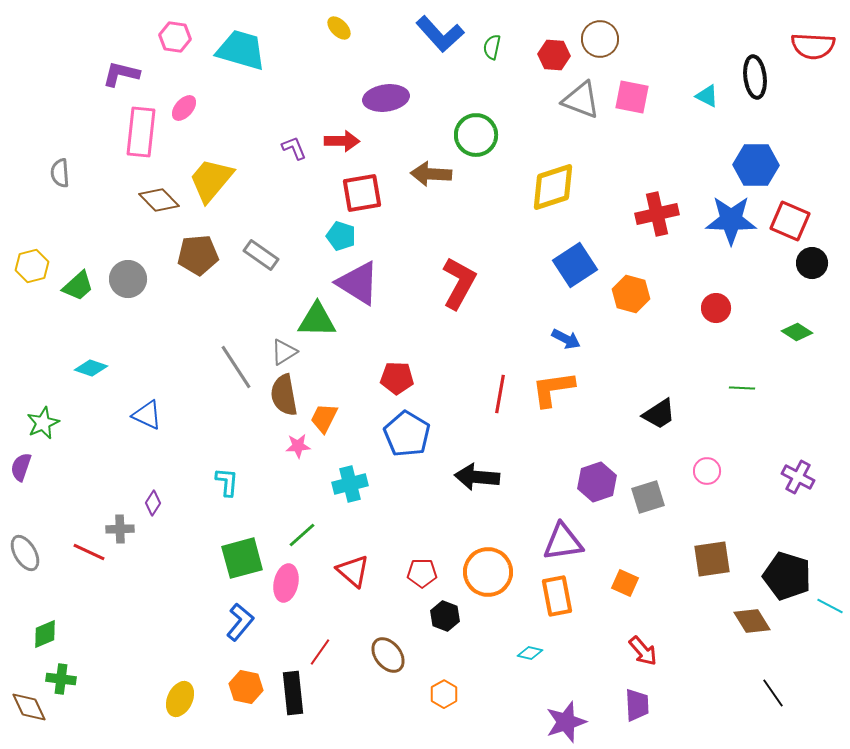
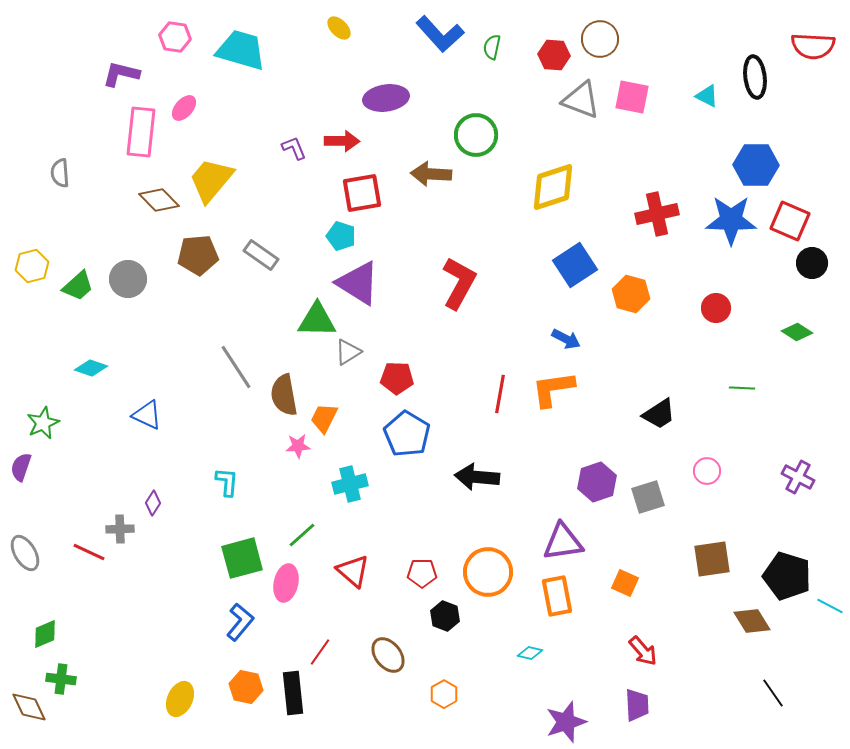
gray triangle at (284, 352): moved 64 px right
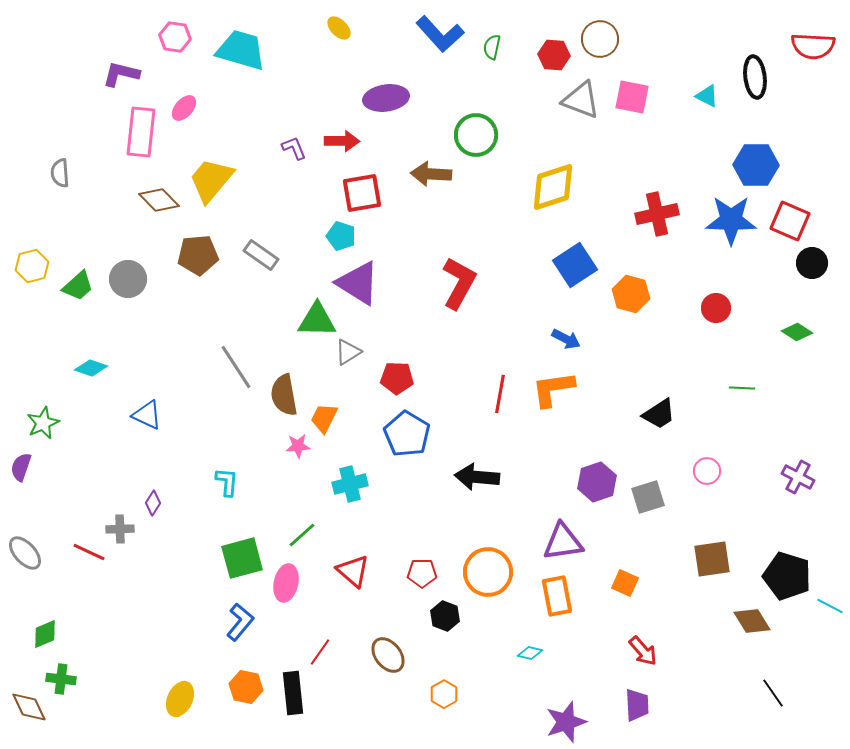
gray ellipse at (25, 553): rotated 12 degrees counterclockwise
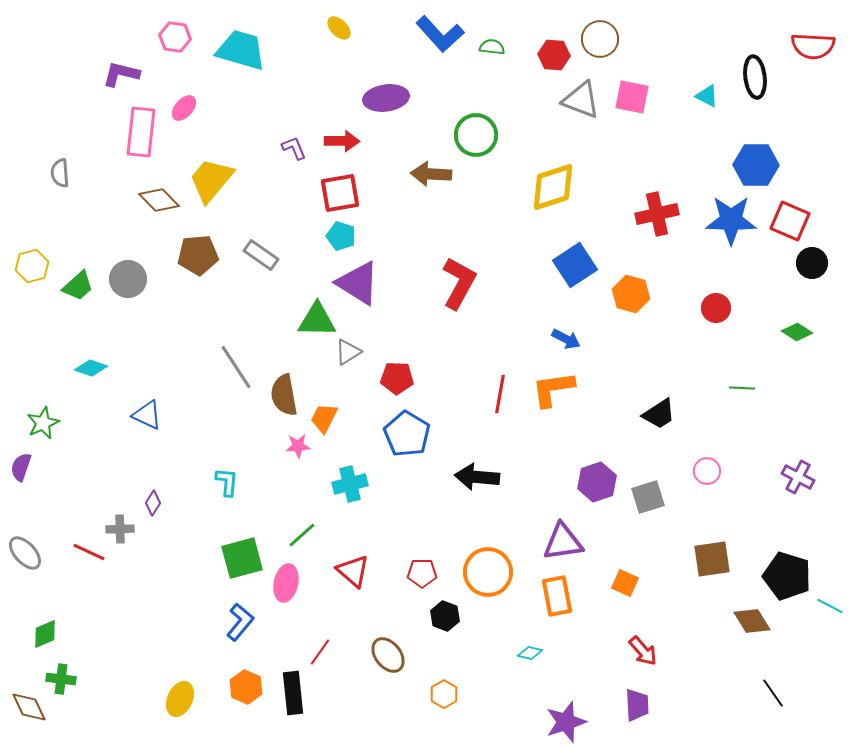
green semicircle at (492, 47): rotated 85 degrees clockwise
red square at (362, 193): moved 22 px left
orange hexagon at (246, 687): rotated 12 degrees clockwise
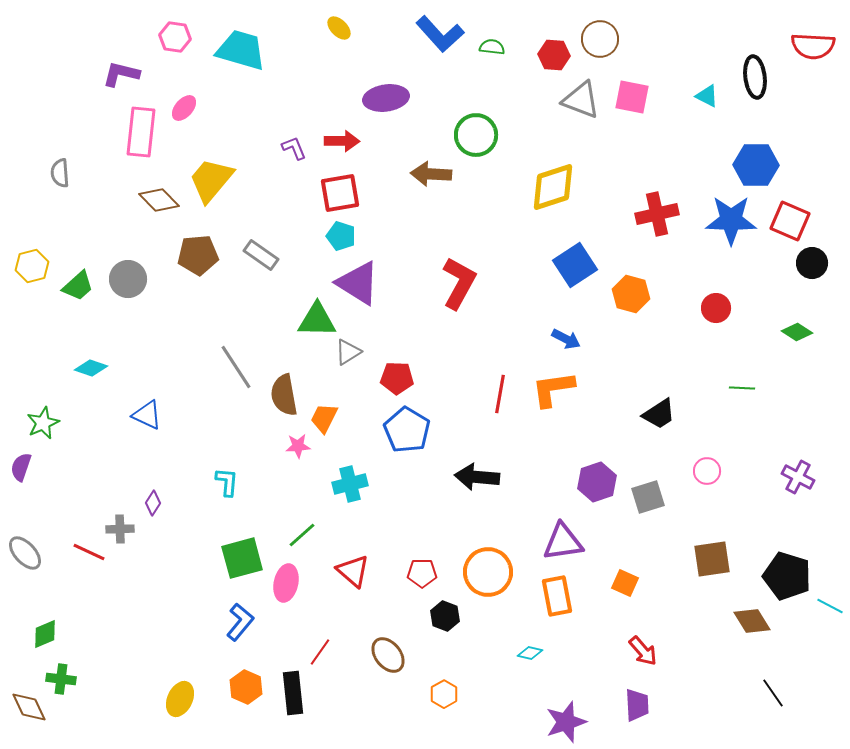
blue pentagon at (407, 434): moved 4 px up
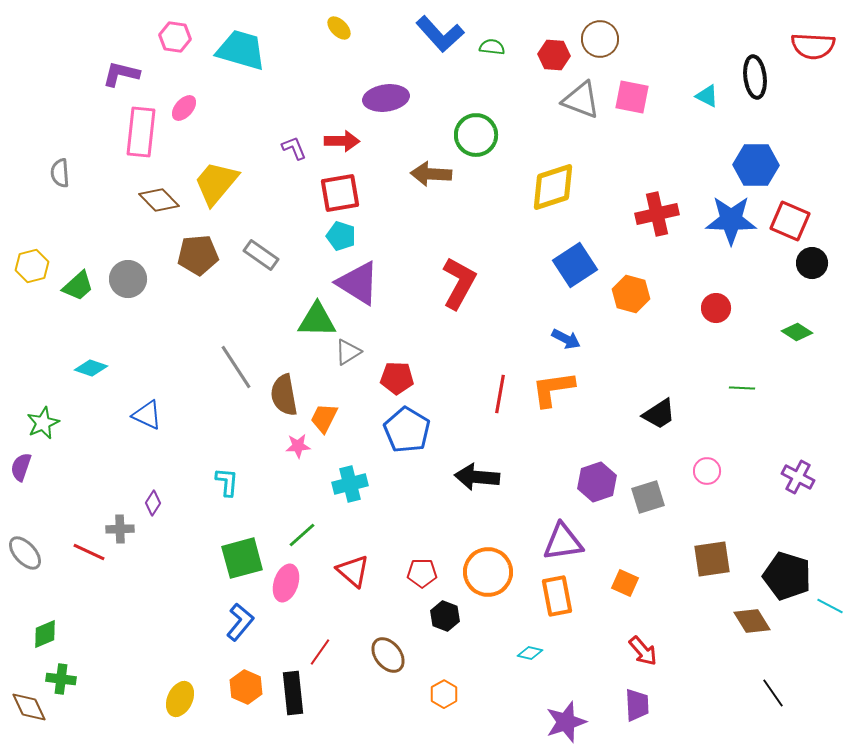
yellow trapezoid at (211, 180): moved 5 px right, 3 px down
pink ellipse at (286, 583): rotated 6 degrees clockwise
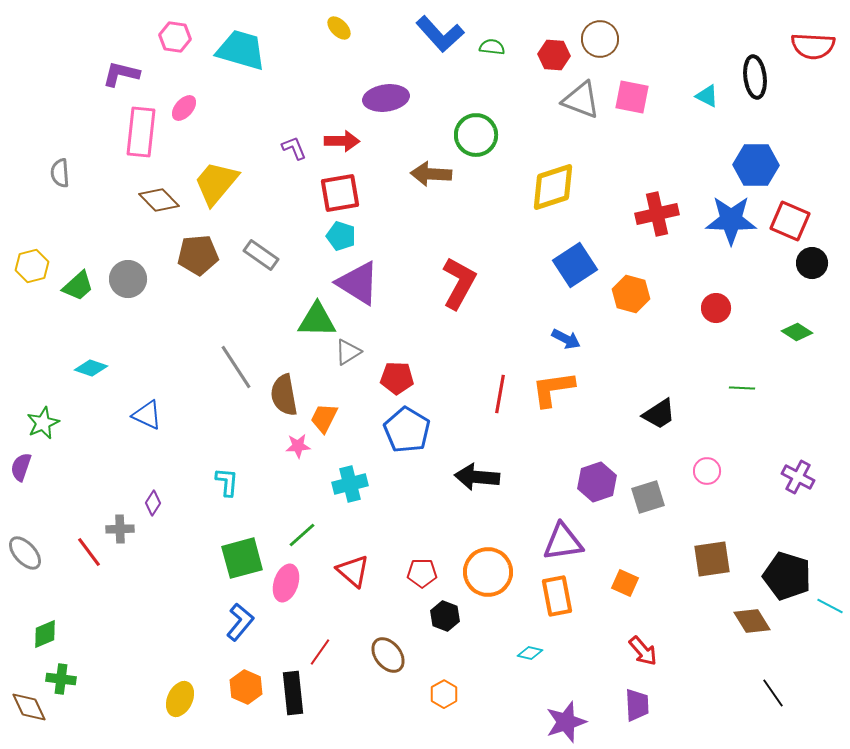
red line at (89, 552): rotated 28 degrees clockwise
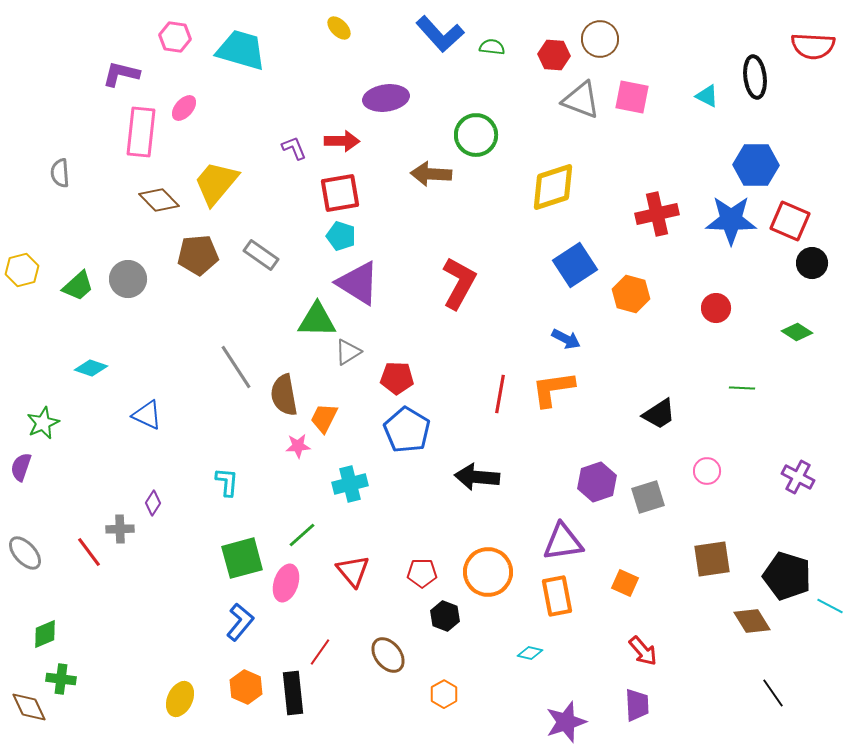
yellow hexagon at (32, 266): moved 10 px left, 4 px down
red triangle at (353, 571): rotated 9 degrees clockwise
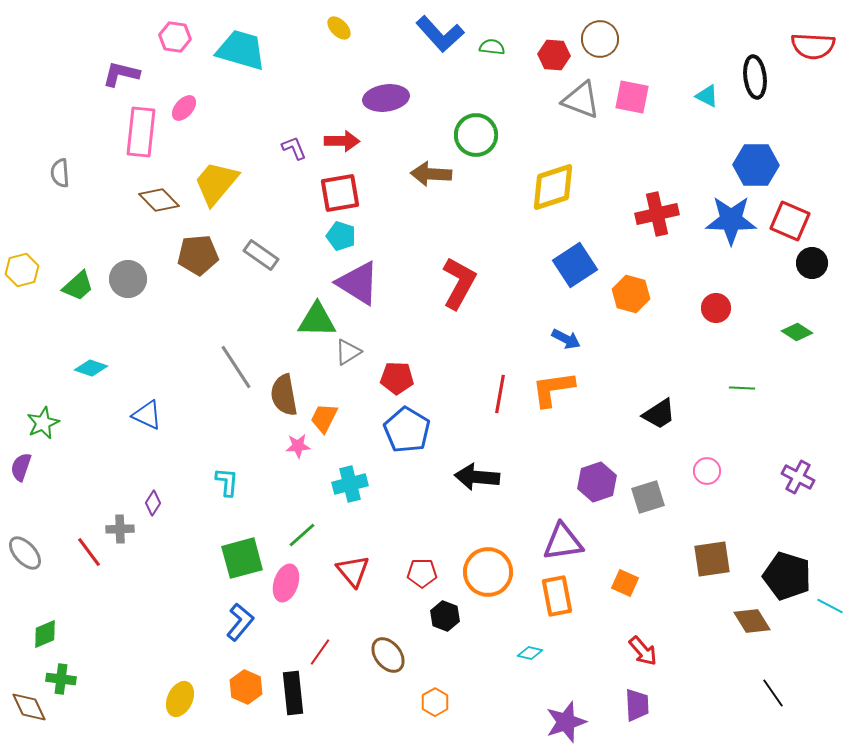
orange hexagon at (444, 694): moved 9 px left, 8 px down
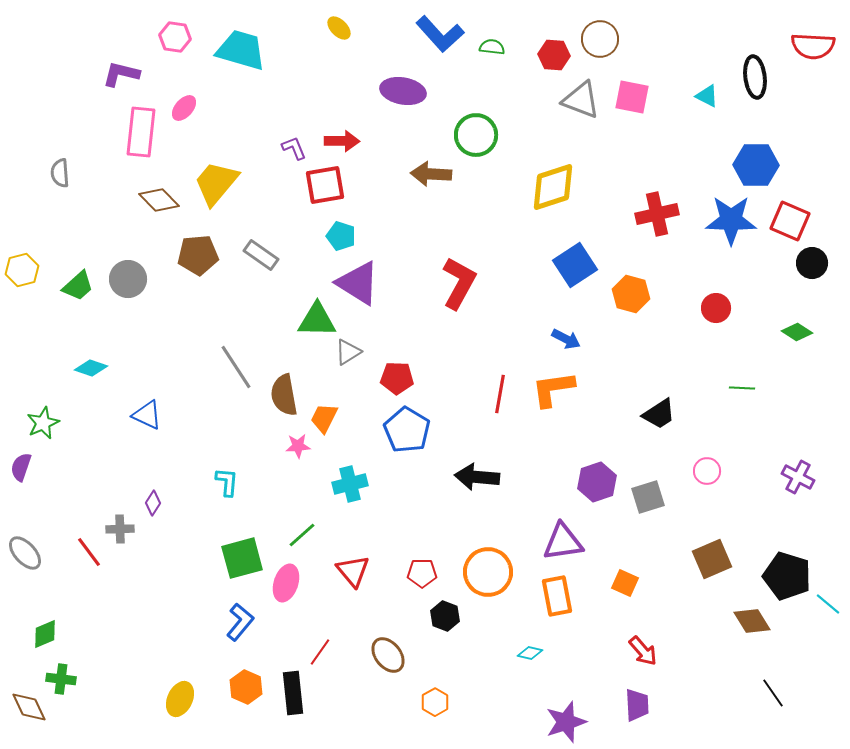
purple ellipse at (386, 98): moved 17 px right, 7 px up; rotated 18 degrees clockwise
red square at (340, 193): moved 15 px left, 8 px up
brown square at (712, 559): rotated 15 degrees counterclockwise
cyan line at (830, 606): moved 2 px left, 2 px up; rotated 12 degrees clockwise
